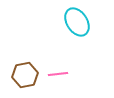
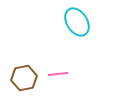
brown hexagon: moved 1 px left, 3 px down
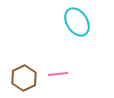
brown hexagon: rotated 15 degrees counterclockwise
